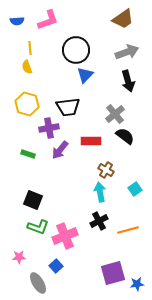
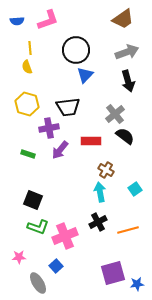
black cross: moved 1 px left, 1 px down
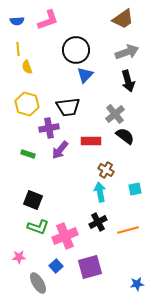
yellow line: moved 12 px left, 1 px down
cyan square: rotated 24 degrees clockwise
purple square: moved 23 px left, 6 px up
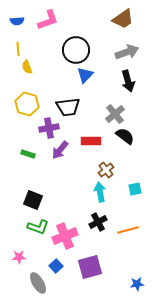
brown cross: rotated 21 degrees clockwise
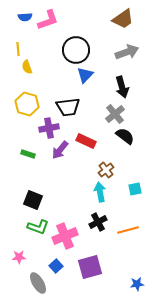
blue semicircle: moved 8 px right, 4 px up
black arrow: moved 6 px left, 6 px down
red rectangle: moved 5 px left; rotated 24 degrees clockwise
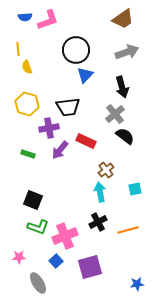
blue square: moved 5 px up
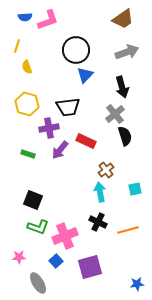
yellow line: moved 1 px left, 3 px up; rotated 24 degrees clockwise
black semicircle: rotated 36 degrees clockwise
black cross: rotated 36 degrees counterclockwise
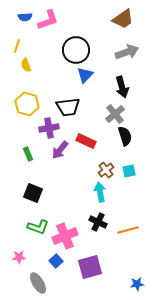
yellow semicircle: moved 1 px left, 2 px up
green rectangle: rotated 48 degrees clockwise
cyan square: moved 6 px left, 18 px up
black square: moved 7 px up
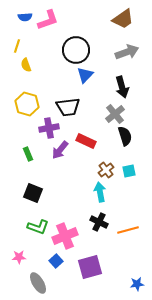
black cross: moved 1 px right
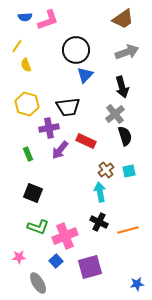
yellow line: rotated 16 degrees clockwise
